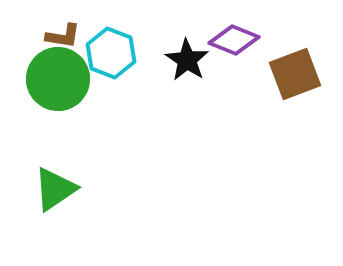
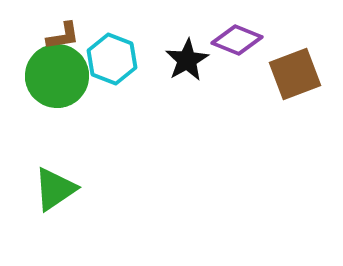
brown L-shape: rotated 18 degrees counterclockwise
purple diamond: moved 3 px right
cyan hexagon: moved 1 px right, 6 px down
black star: rotated 9 degrees clockwise
green circle: moved 1 px left, 3 px up
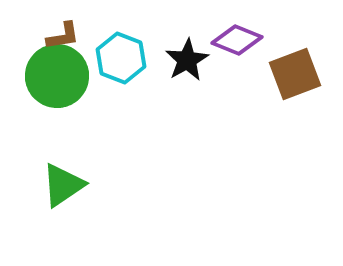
cyan hexagon: moved 9 px right, 1 px up
green triangle: moved 8 px right, 4 px up
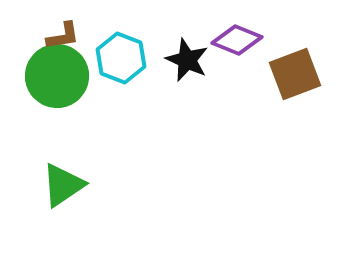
black star: rotated 18 degrees counterclockwise
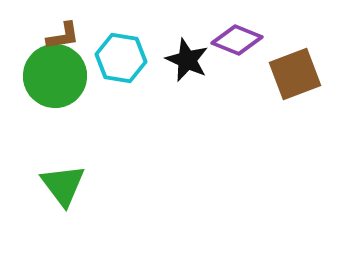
cyan hexagon: rotated 12 degrees counterclockwise
green circle: moved 2 px left
green triangle: rotated 33 degrees counterclockwise
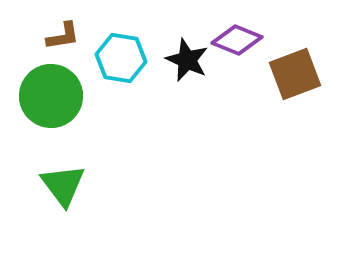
green circle: moved 4 px left, 20 px down
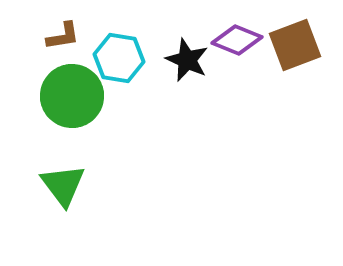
cyan hexagon: moved 2 px left
brown square: moved 29 px up
green circle: moved 21 px right
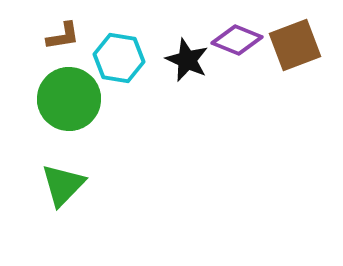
green circle: moved 3 px left, 3 px down
green triangle: rotated 21 degrees clockwise
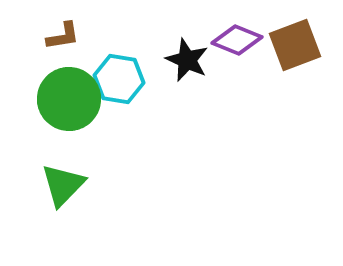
cyan hexagon: moved 21 px down
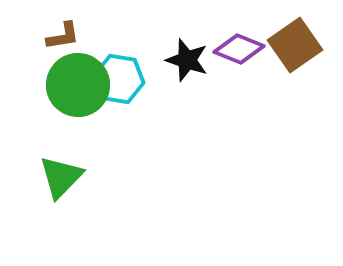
purple diamond: moved 2 px right, 9 px down
brown square: rotated 14 degrees counterclockwise
black star: rotated 6 degrees counterclockwise
green circle: moved 9 px right, 14 px up
green triangle: moved 2 px left, 8 px up
